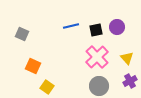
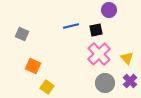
purple circle: moved 8 px left, 17 px up
pink cross: moved 2 px right, 3 px up
purple cross: rotated 16 degrees counterclockwise
gray circle: moved 6 px right, 3 px up
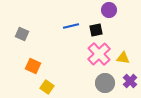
yellow triangle: moved 4 px left; rotated 40 degrees counterclockwise
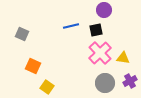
purple circle: moved 5 px left
pink cross: moved 1 px right, 1 px up
purple cross: rotated 16 degrees clockwise
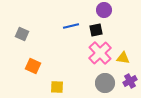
yellow square: moved 10 px right; rotated 32 degrees counterclockwise
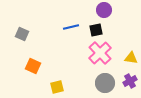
blue line: moved 1 px down
yellow triangle: moved 8 px right
yellow square: rotated 16 degrees counterclockwise
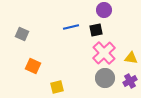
pink cross: moved 4 px right
gray circle: moved 5 px up
